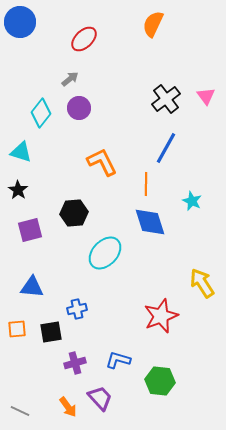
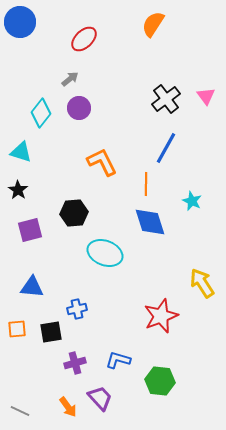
orange semicircle: rotated 8 degrees clockwise
cyan ellipse: rotated 68 degrees clockwise
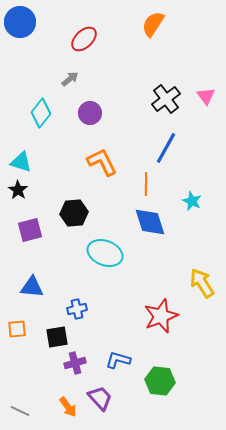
purple circle: moved 11 px right, 5 px down
cyan triangle: moved 10 px down
black square: moved 6 px right, 5 px down
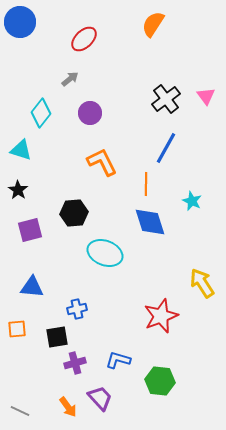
cyan triangle: moved 12 px up
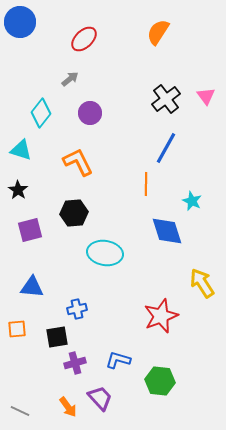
orange semicircle: moved 5 px right, 8 px down
orange L-shape: moved 24 px left
blue diamond: moved 17 px right, 9 px down
cyan ellipse: rotated 12 degrees counterclockwise
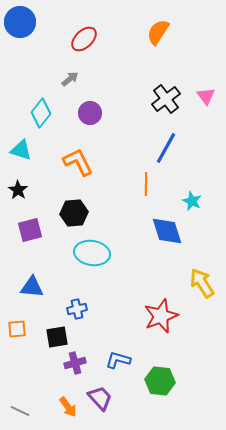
cyan ellipse: moved 13 px left
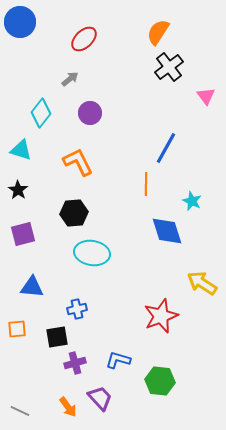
black cross: moved 3 px right, 32 px up
purple square: moved 7 px left, 4 px down
yellow arrow: rotated 24 degrees counterclockwise
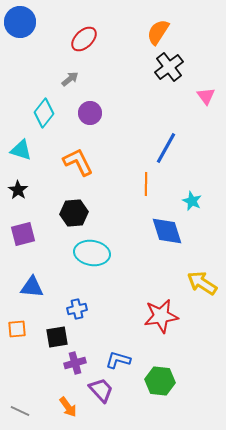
cyan diamond: moved 3 px right
red star: rotated 12 degrees clockwise
purple trapezoid: moved 1 px right, 8 px up
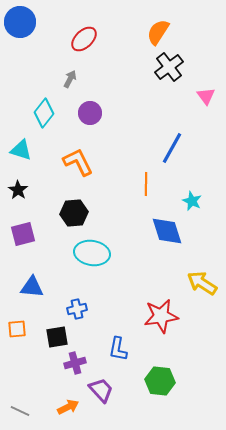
gray arrow: rotated 24 degrees counterclockwise
blue line: moved 6 px right
blue L-shape: moved 11 px up; rotated 95 degrees counterclockwise
orange arrow: rotated 80 degrees counterclockwise
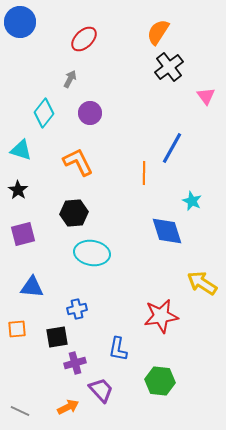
orange line: moved 2 px left, 11 px up
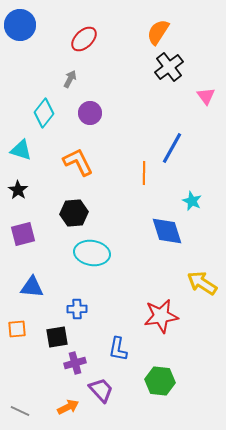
blue circle: moved 3 px down
blue cross: rotated 12 degrees clockwise
